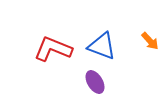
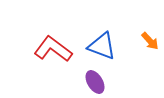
red L-shape: rotated 15 degrees clockwise
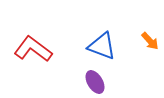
red L-shape: moved 20 px left
